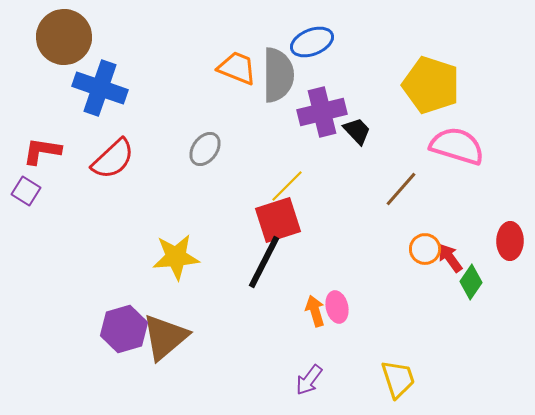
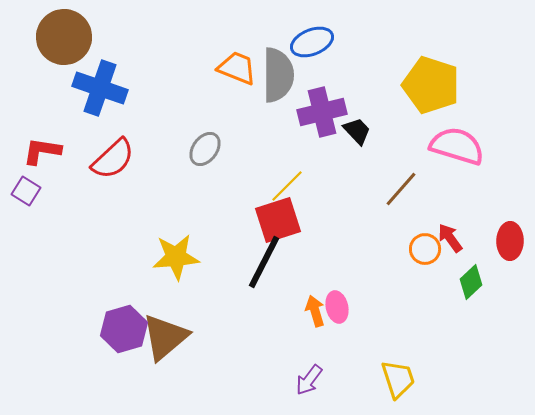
red arrow: moved 20 px up
green diamond: rotated 12 degrees clockwise
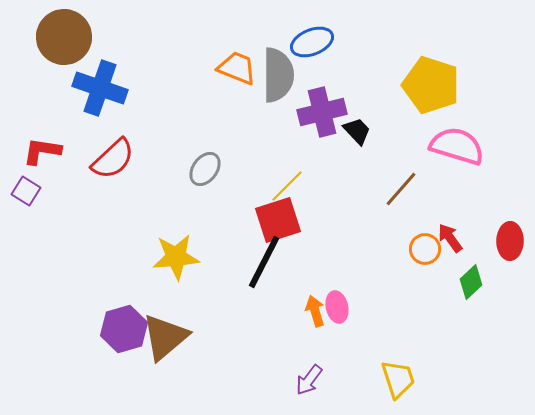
gray ellipse: moved 20 px down
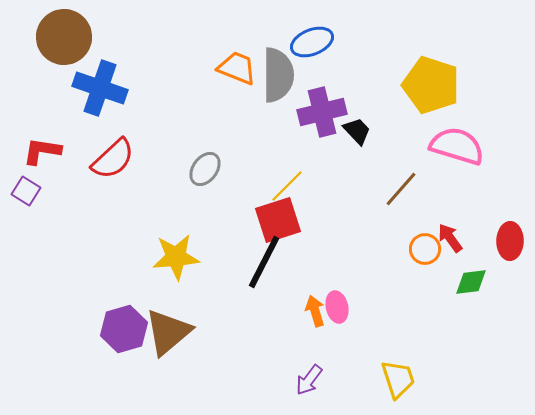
green diamond: rotated 36 degrees clockwise
brown triangle: moved 3 px right, 5 px up
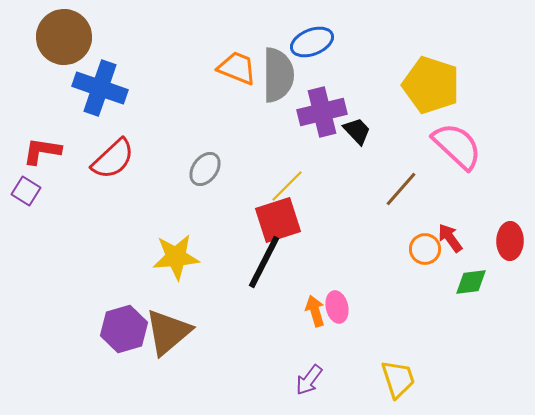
pink semicircle: rotated 26 degrees clockwise
